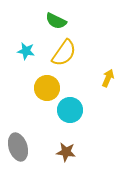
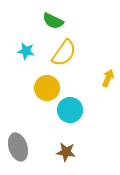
green semicircle: moved 3 px left
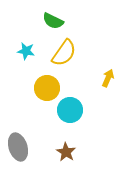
brown star: rotated 24 degrees clockwise
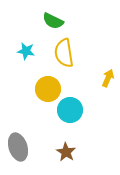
yellow semicircle: rotated 136 degrees clockwise
yellow circle: moved 1 px right, 1 px down
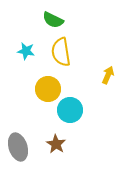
green semicircle: moved 1 px up
yellow semicircle: moved 3 px left, 1 px up
yellow arrow: moved 3 px up
brown star: moved 10 px left, 8 px up
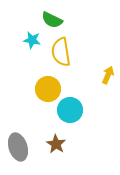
green semicircle: moved 1 px left
cyan star: moved 6 px right, 11 px up
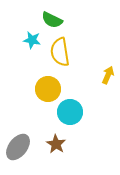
yellow semicircle: moved 1 px left
cyan circle: moved 2 px down
gray ellipse: rotated 56 degrees clockwise
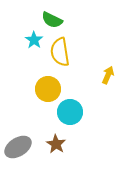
cyan star: moved 2 px right; rotated 24 degrees clockwise
gray ellipse: rotated 20 degrees clockwise
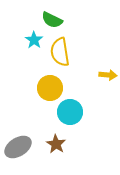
yellow arrow: rotated 72 degrees clockwise
yellow circle: moved 2 px right, 1 px up
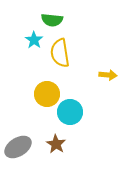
green semicircle: rotated 20 degrees counterclockwise
yellow semicircle: moved 1 px down
yellow circle: moved 3 px left, 6 px down
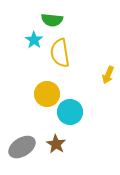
yellow arrow: rotated 108 degrees clockwise
gray ellipse: moved 4 px right
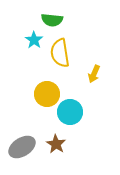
yellow arrow: moved 14 px left, 1 px up
